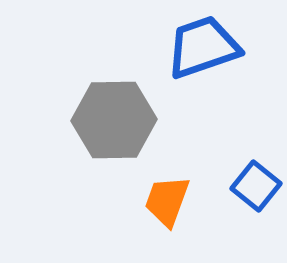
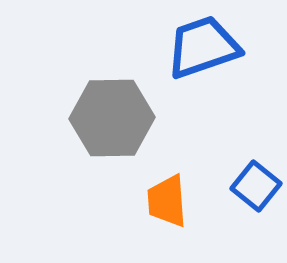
gray hexagon: moved 2 px left, 2 px up
orange trapezoid: rotated 24 degrees counterclockwise
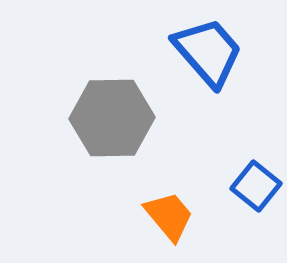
blue trapezoid: moved 5 px right, 5 px down; rotated 68 degrees clockwise
orange trapezoid: moved 2 px right, 15 px down; rotated 144 degrees clockwise
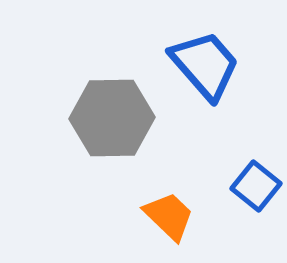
blue trapezoid: moved 3 px left, 13 px down
orange trapezoid: rotated 6 degrees counterclockwise
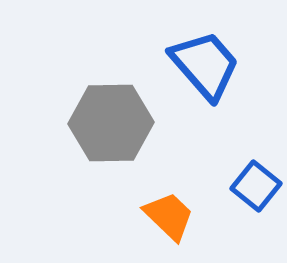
gray hexagon: moved 1 px left, 5 px down
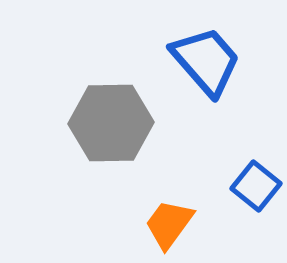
blue trapezoid: moved 1 px right, 4 px up
orange trapezoid: moved 8 px down; rotated 98 degrees counterclockwise
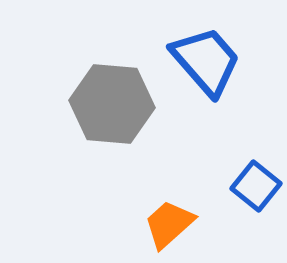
gray hexagon: moved 1 px right, 19 px up; rotated 6 degrees clockwise
orange trapezoid: rotated 12 degrees clockwise
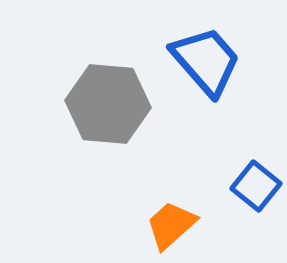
gray hexagon: moved 4 px left
orange trapezoid: moved 2 px right, 1 px down
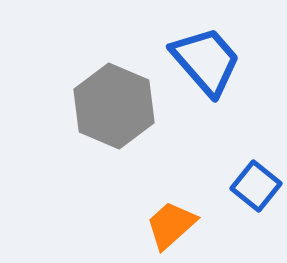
gray hexagon: moved 6 px right, 2 px down; rotated 18 degrees clockwise
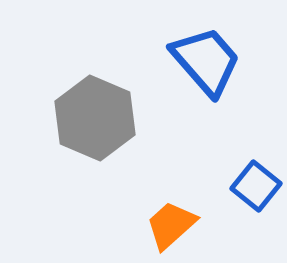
gray hexagon: moved 19 px left, 12 px down
